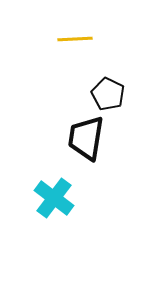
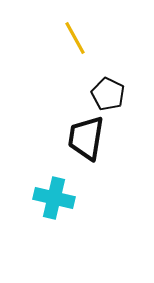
yellow line: moved 1 px up; rotated 64 degrees clockwise
cyan cross: rotated 24 degrees counterclockwise
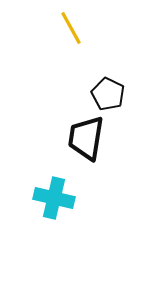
yellow line: moved 4 px left, 10 px up
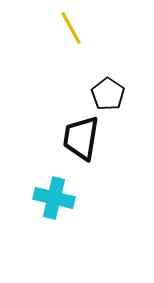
black pentagon: rotated 8 degrees clockwise
black trapezoid: moved 5 px left
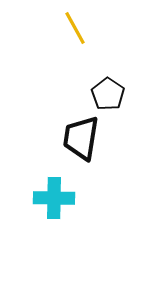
yellow line: moved 4 px right
cyan cross: rotated 12 degrees counterclockwise
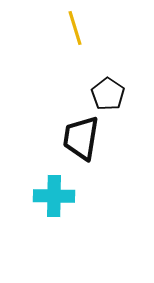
yellow line: rotated 12 degrees clockwise
cyan cross: moved 2 px up
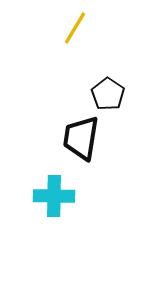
yellow line: rotated 48 degrees clockwise
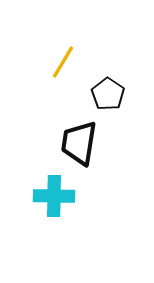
yellow line: moved 12 px left, 34 px down
black trapezoid: moved 2 px left, 5 px down
